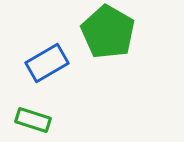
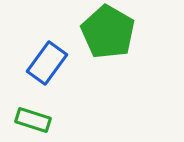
blue rectangle: rotated 24 degrees counterclockwise
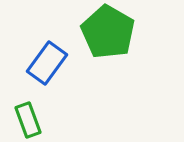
green rectangle: moved 5 px left; rotated 52 degrees clockwise
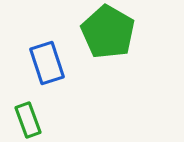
blue rectangle: rotated 54 degrees counterclockwise
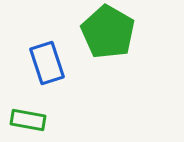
green rectangle: rotated 60 degrees counterclockwise
